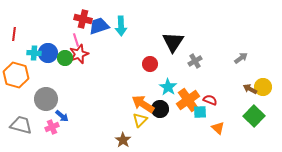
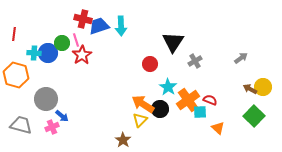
red star: moved 3 px right, 1 px down; rotated 12 degrees counterclockwise
green circle: moved 3 px left, 15 px up
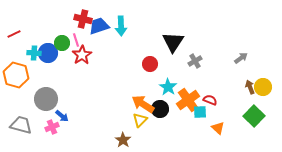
red line: rotated 56 degrees clockwise
brown arrow: moved 2 px up; rotated 40 degrees clockwise
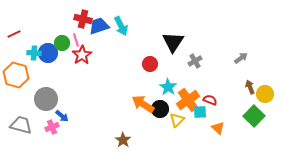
cyan arrow: rotated 24 degrees counterclockwise
yellow circle: moved 2 px right, 7 px down
yellow triangle: moved 37 px right
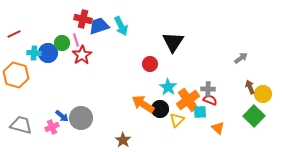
gray cross: moved 13 px right, 28 px down; rotated 32 degrees clockwise
yellow circle: moved 2 px left
gray circle: moved 35 px right, 19 px down
